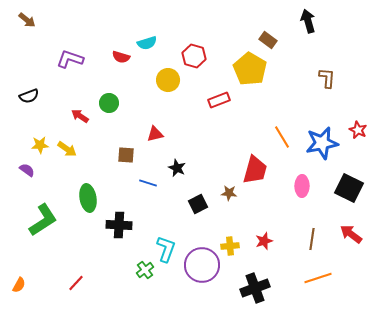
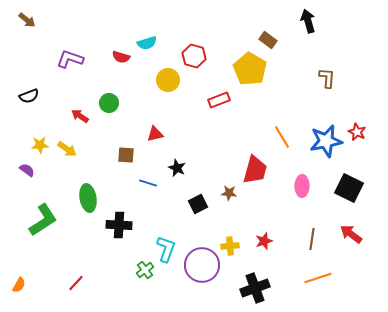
red star at (358, 130): moved 1 px left, 2 px down
blue star at (322, 143): moved 4 px right, 2 px up
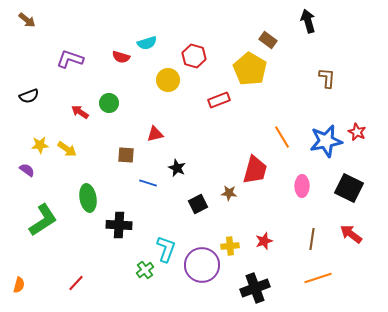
red arrow at (80, 116): moved 4 px up
orange semicircle at (19, 285): rotated 14 degrees counterclockwise
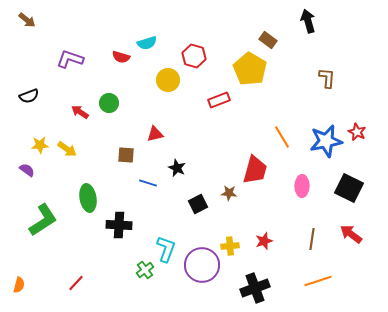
orange line at (318, 278): moved 3 px down
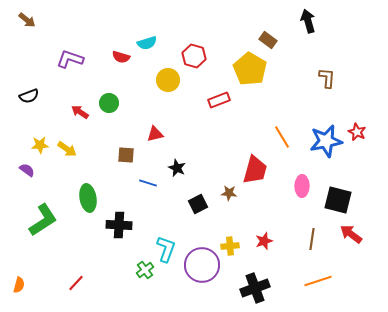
black square at (349, 188): moved 11 px left, 12 px down; rotated 12 degrees counterclockwise
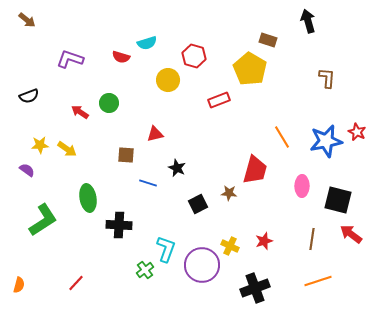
brown rectangle at (268, 40): rotated 18 degrees counterclockwise
yellow cross at (230, 246): rotated 30 degrees clockwise
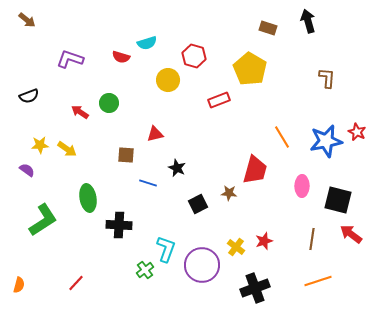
brown rectangle at (268, 40): moved 12 px up
yellow cross at (230, 246): moved 6 px right, 1 px down; rotated 12 degrees clockwise
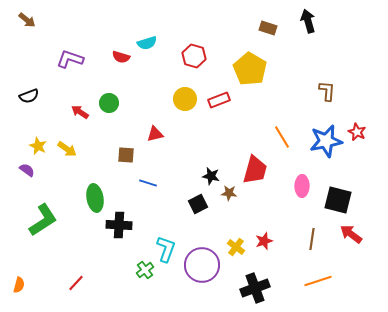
brown L-shape at (327, 78): moved 13 px down
yellow circle at (168, 80): moved 17 px right, 19 px down
yellow star at (40, 145): moved 2 px left, 1 px down; rotated 30 degrees clockwise
black star at (177, 168): moved 34 px right, 8 px down; rotated 12 degrees counterclockwise
green ellipse at (88, 198): moved 7 px right
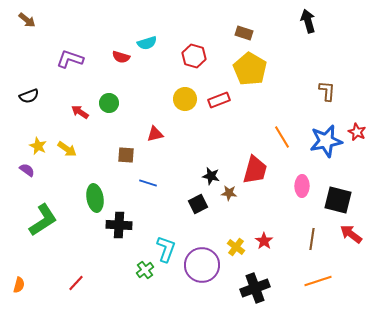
brown rectangle at (268, 28): moved 24 px left, 5 px down
red star at (264, 241): rotated 18 degrees counterclockwise
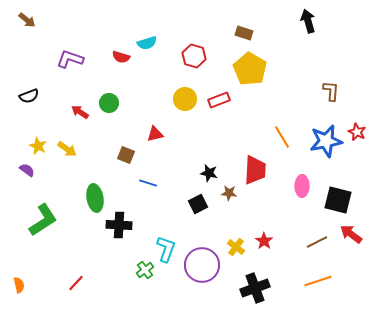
brown L-shape at (327, 91): moved 4 px right
brown square at (126, 155): rotated 18 degrees clockwise
red trapezoid at (255, 170): rotated 12 degrees counterclockwise
black star at (211, 176): moved 2 px left, 3 px up
brown line at (312, 239): moved 5 px right, 3 px down; rotated 55 degrees clockwise
orange semicircle at (19, 285): rotated 28 degrees counterclockwise
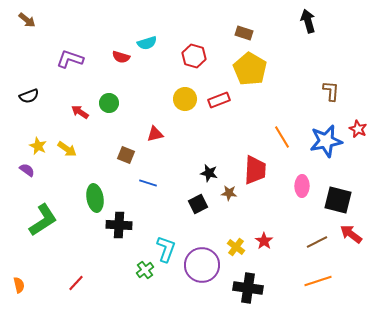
red star at (357, 132): moved 1 px right, 3 px up
black cross at (255, 288): moved 7 px left; rotated 28 degrees clockwise
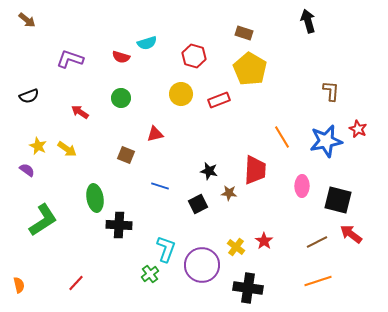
yellow circle at (185, 99): moved 4 px left, 5 px up
green circle at (109, 103): moved 12 px right, 5 px up
black star at (209, 173): moved 2 px up
blue line at (148, 183): moved 12 px right, 3 px down
green cross at (145, 270): moved 5 px right, 4 px down
